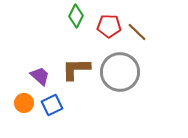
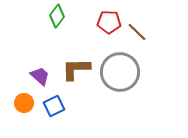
green diamond: moved 19 px left; rotated 10 degrees clockwise
red pentagon: moved 4 px up
blue square: moved 2 px right, 1 px down
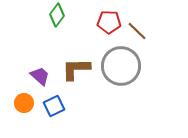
green diamond: moved 1 px up
brown line: moved 1 px up
gray circle: moved 1 px right, 6 px up
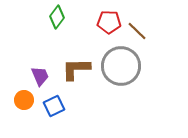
green diamond: moved 2 px down
purple trapezoid: rotated 25 degrees clockwise
orange circle: moved 3 px up
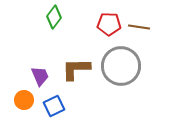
green diamond: moved 3 px left
red pentagon: moved 2 px down
brown line: moved 2 px right, 4 px up; rotated 35 degrees counterclockwise
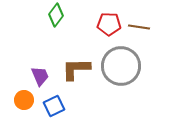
green diamond: moved 2 px right, 2 px up
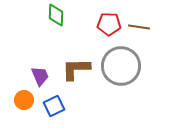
green diamond: rotated 35 degrees counterclockwise
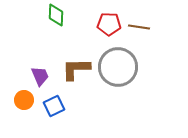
gray circle: moved 3 px left, 1 px down
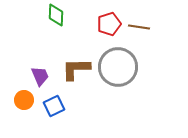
red pentagon: rotated 20 degrees counterclockwise
